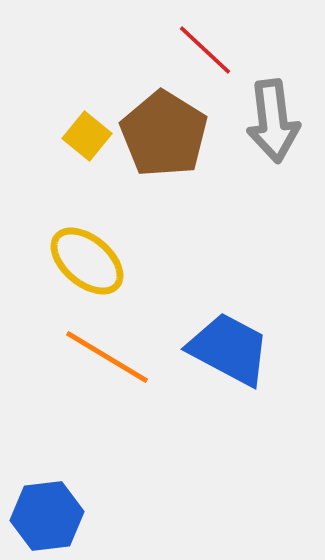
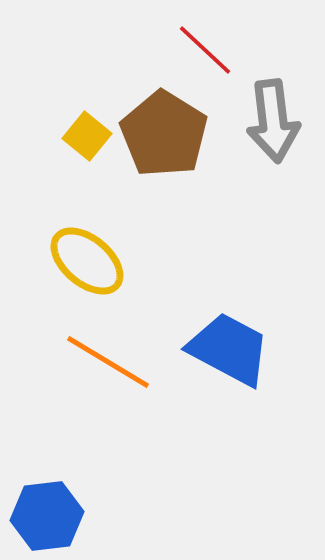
orange line: moved 1 px right, 5 px down
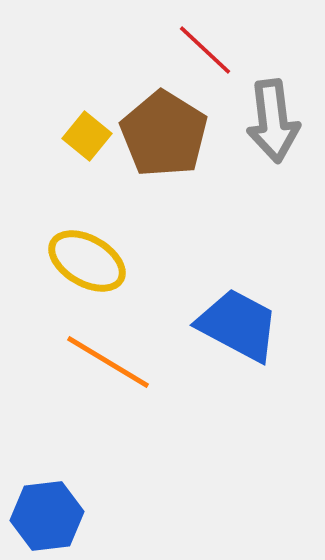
yellow ellipse: rotated 10 degrees counterclockwise
blue trapezoid: moved 9 px right, 24 px up
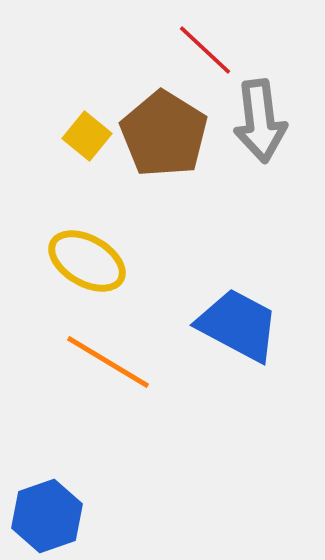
gray arrow: moved 13 px left
blue hexagon: rotated 12 degrees counterclockwise
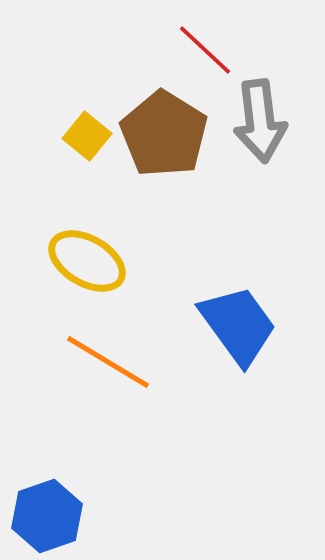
blue trapezoid: rotated 26 degrees clockwise
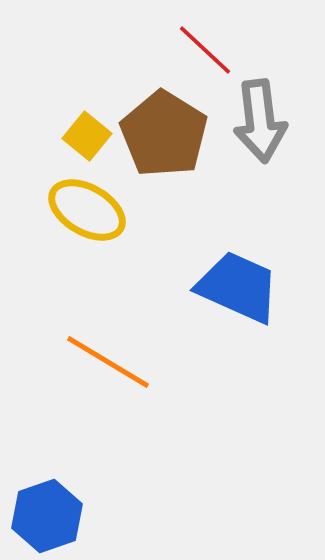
yellow ellipse: moved 51 px up
blue trapezoid: moved 38 px up; rotated 30 degrees counterclockwise
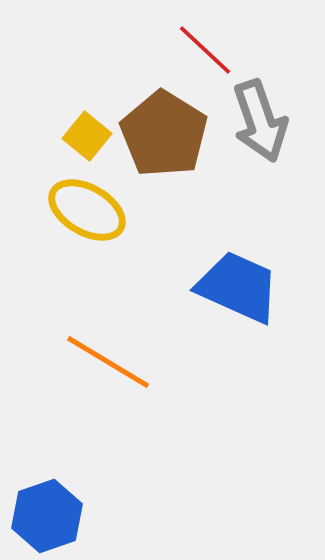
gray arrow: rotated 12 degrees counterclockwise
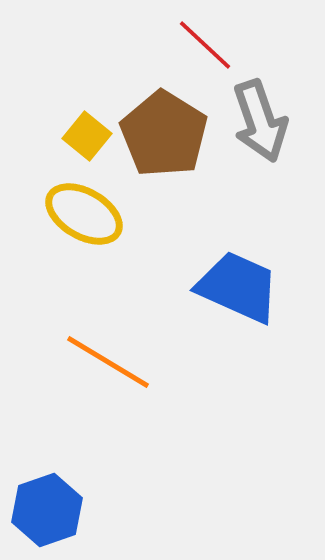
red line: moved 5 px up
yellow ellipse: moved 3 px left, 4 px down
blue hexagon: moved 6 px up
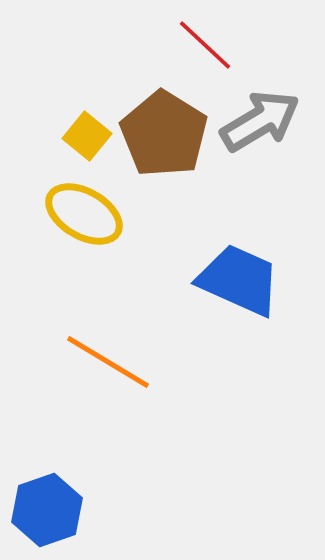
gray arrow: rotated 102 degrees counterclockwise
blue trapezoid: moved 1 px right, 7 px up
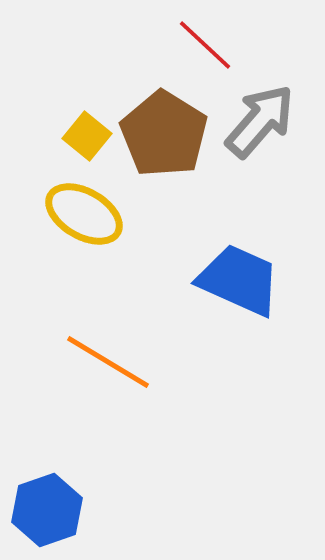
gray arrow: rotated 18 degrees counterclockwise
